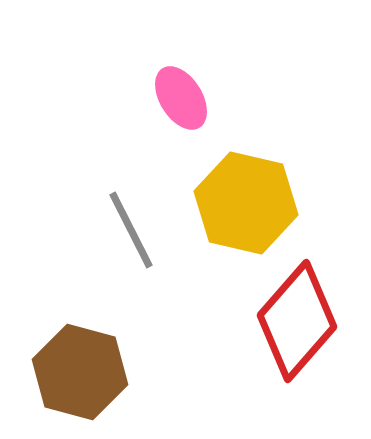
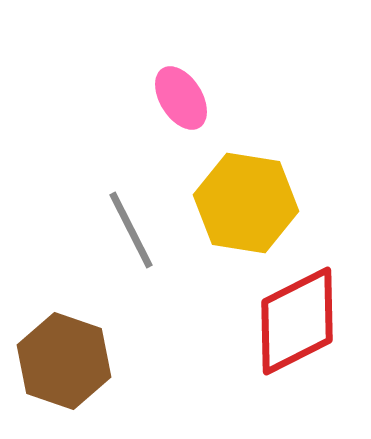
yellow hexagon: rotated 4 degrees counterclockwise
red diamond: rotated 22 degrees clockwise
brown hexagon: moved 16 px left, 11 px up; rotated 4 degrees clockwise
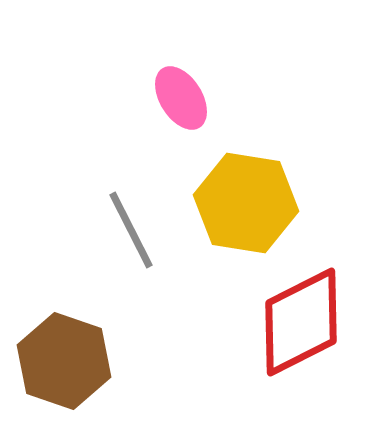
red diamond: moved 4 px right, 1 px down
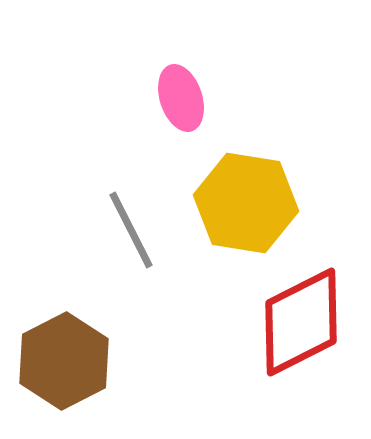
pink ellipse: rotated 14 degrees clockwise
brown hexagon: rotated 14 degrees clockwise
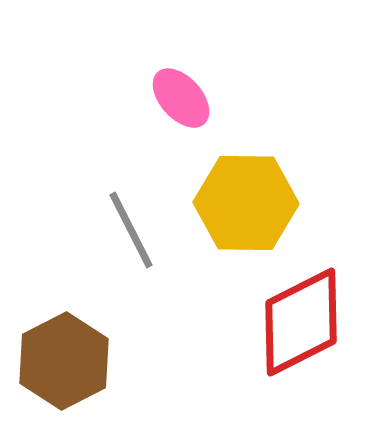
pink ellipse: rotated 24 degrees counterclockwise
yellow hexagon: rotated 8 degrees counterclockwise
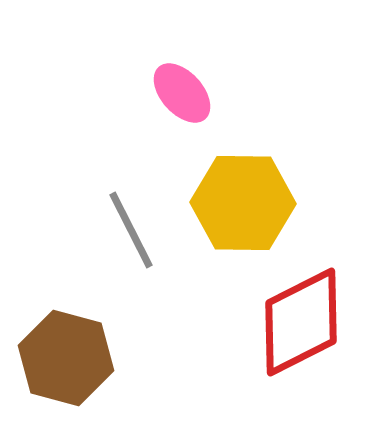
pink ellipse: moved 1 px right, 5 px up
yellow hexagon: moved 3 px left
brown hexagon: moved 2 px right, 3 px up; rotated 18 degrees counterclockwise
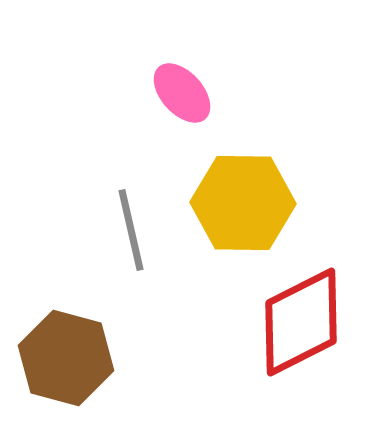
gray line: rotated 14 degrees clockwise
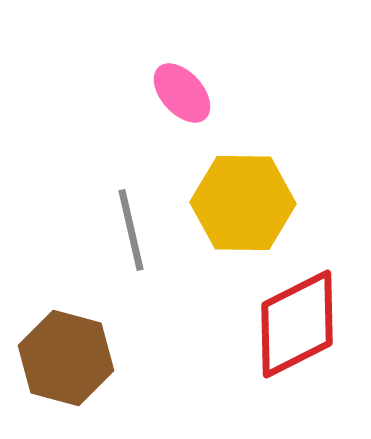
red diamond: moved 4 px left, 2 px down
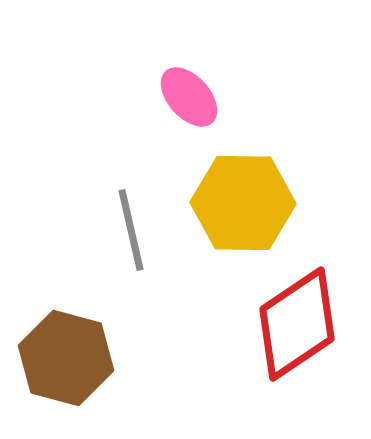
pink ellipse: moved 7 px right, 4 px down
red diamond: rotated 7 degrees counterclockwise
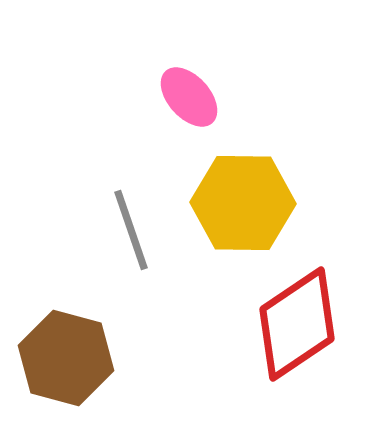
gray line: rotated 6 degrees counterclockwise
